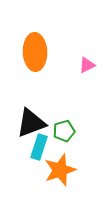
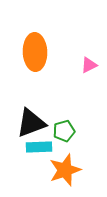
pink triangle: moved 2 px right
cyan rectangle: rotated 70 degrees clockwise
orange star: moved 5 px right
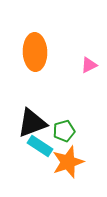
black triangle: moved 1 px right
cyan rectangle: moved 1 px right, 1 px up; rotated 35 degrees clockwise
orange star: moved 3 px right, 8 px up
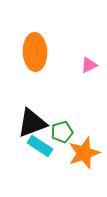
green pentagon: moved 2 px left, 1 px down
orange star: moved 16 px right, 9 px up
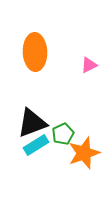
green pentagon: moved 1 px right, 2 px down; rotated 10 degrees counterclockwise
cyan rectangle: moved 4 px left, 1 px up; rotated 65 degrees counterclockwise
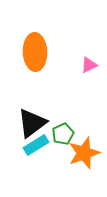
black triangle: rotated 16 degrees counterclockwise
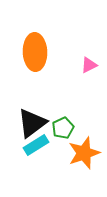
green pentagon: moved 6 px up
